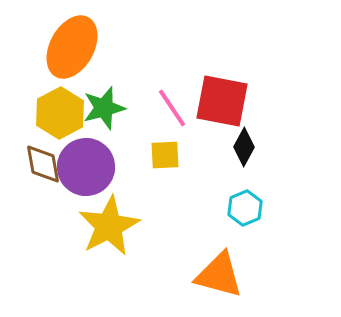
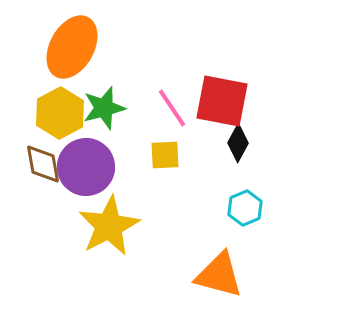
black diamond: moved 6 px left, 4 px up
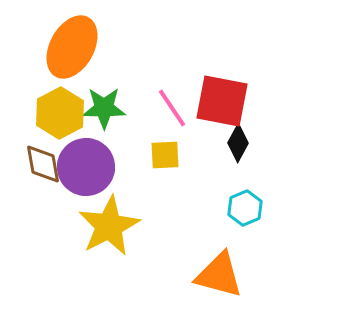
green star: rotated 15 degrees clockwise
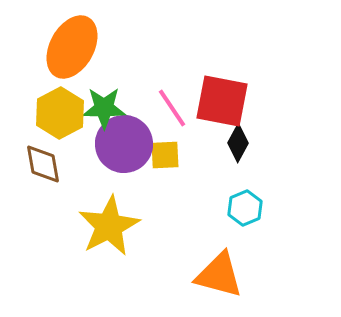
purple circle: moved 38 px right, 23 px up
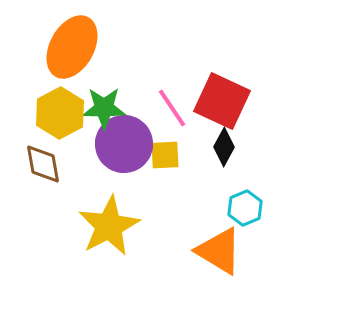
red square: rotated 14 degrees clockwise
black diamond: moved 14 px left, 4 px down
orange triangle: moved 24 px up; rotated 16 degrees clockwise
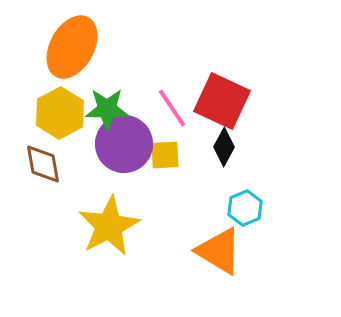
green star: moved 3 px right, 1 px down
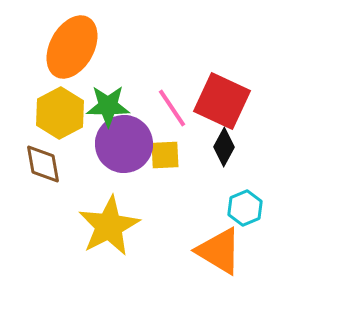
green star: moved 1 px right, 3 px up
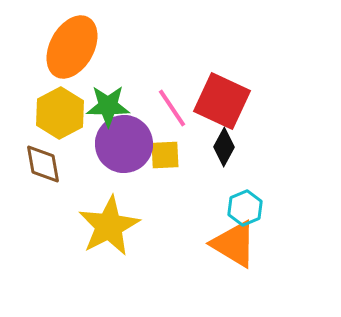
orange triangle: moved 15 px right, 7 px up
